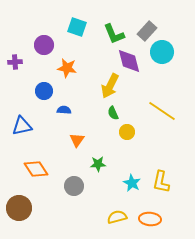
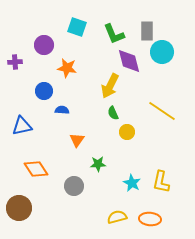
gray rectangle: rotated 42 degrees counterclockwise
blue semicircle: moved 2 px left
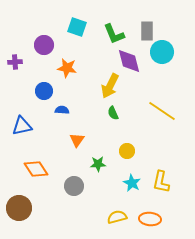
yellow circle: moved 19 px down
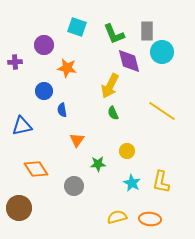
blue semicircle: rotated 104 degrees counterclockwise
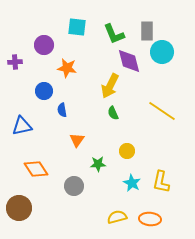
cyan square: rotated 12 degrees counterclockwise
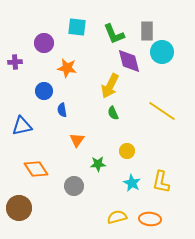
purple circle: moved 2 px up
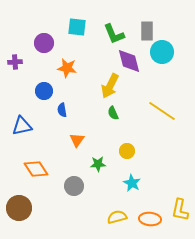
yellow L-shape: moved 19 px right, 28 px down
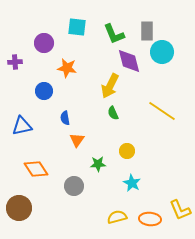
blue semicircle: moved 3 px right, 8 px down
yellow L-shape: rotated 35 degrees counterclockwise
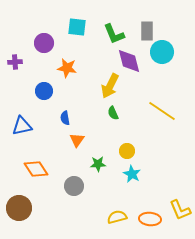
cyan star: moved 9 px up
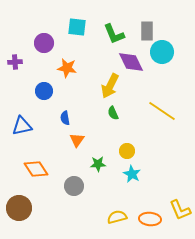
purple diamond: moved 2 px right, 1 px down; rotated 12 degrees counterclockwise
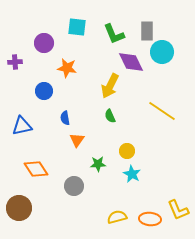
green semicircle: moved 3 px left, 3 px down
yellow L-shape: moved 2 px left
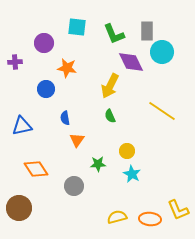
blue circle: moved 2 px right, 2 px up
